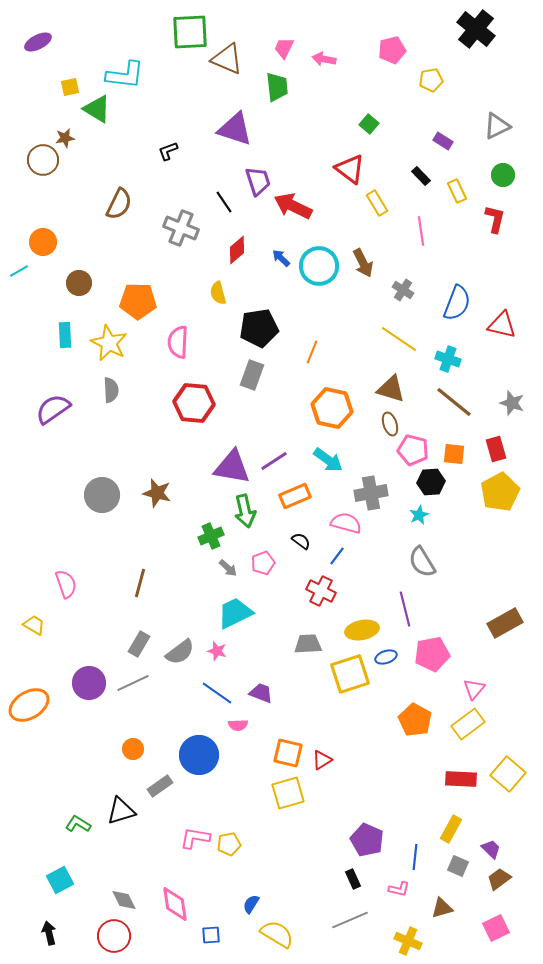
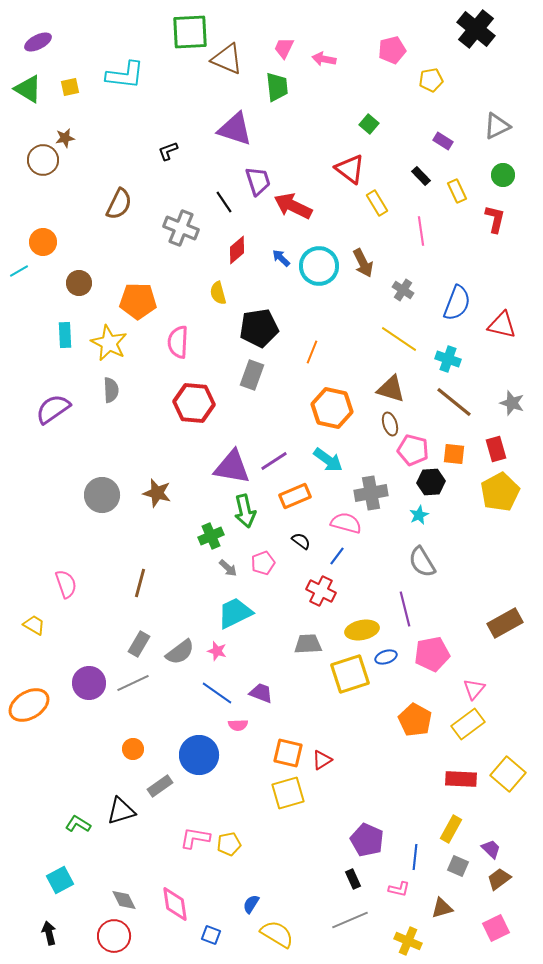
green triangle at (97, 109): moved 69 px left, 20 px up
blue square at (211, 935): rotated 24 degrees clockwise
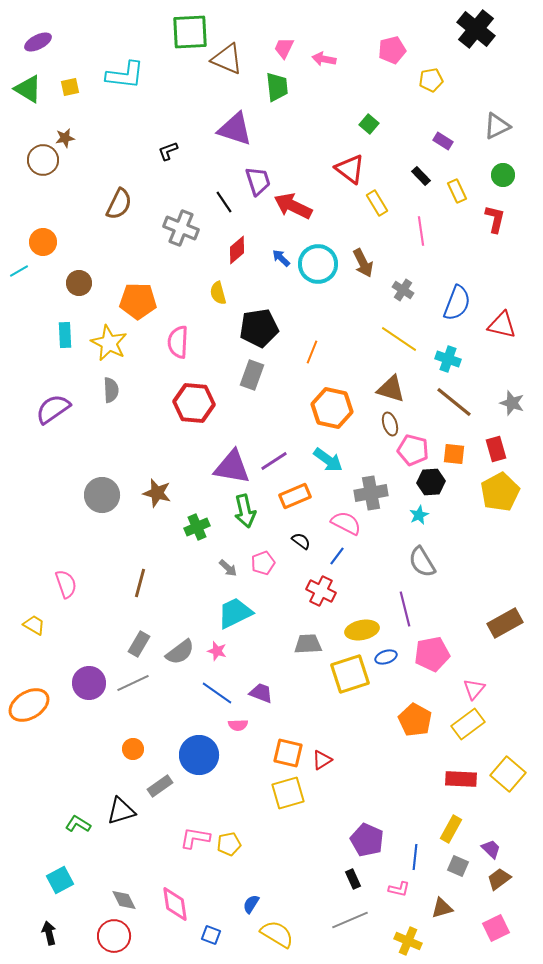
cyan circle at (319, 266): moved 1 px left, 2 px up
pink semicircle at (346, 523): rotated 12 degrees clockwise
green cross at (211, 536): moved 14 px left, 9 px up
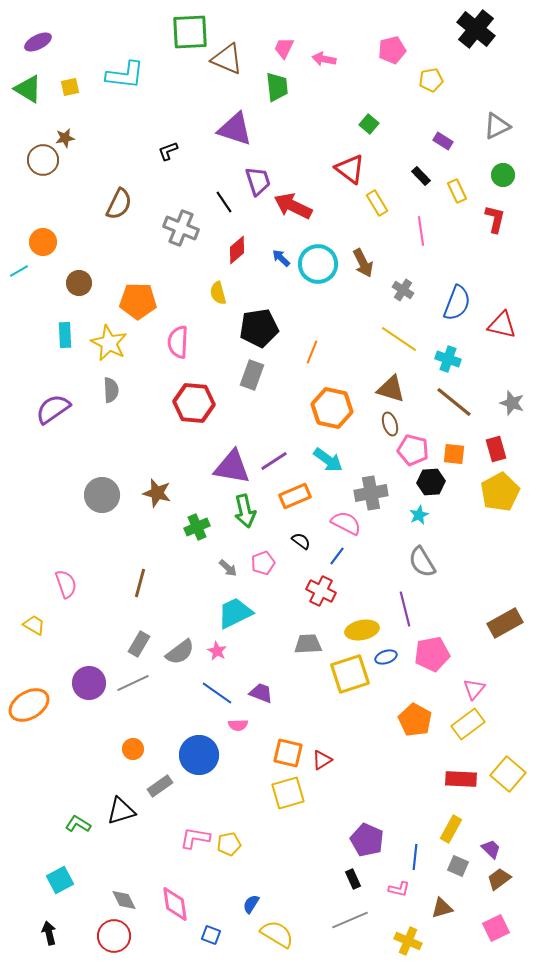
pink star at (217, 651): rotated 12 degrees clockwise
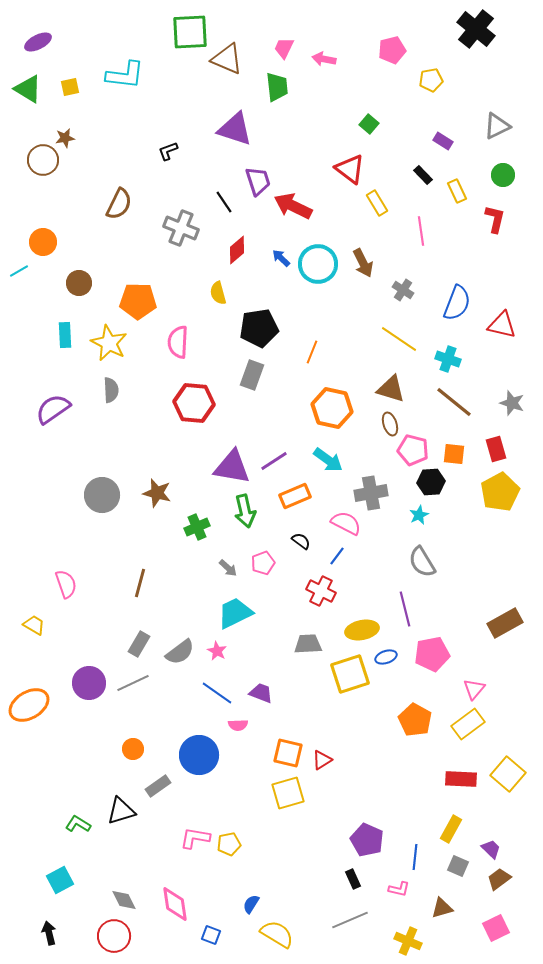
black rectangle at (421, 176): moved 2 px right, 1 px up
gray rectangle at (160, 786): moved 2 px left
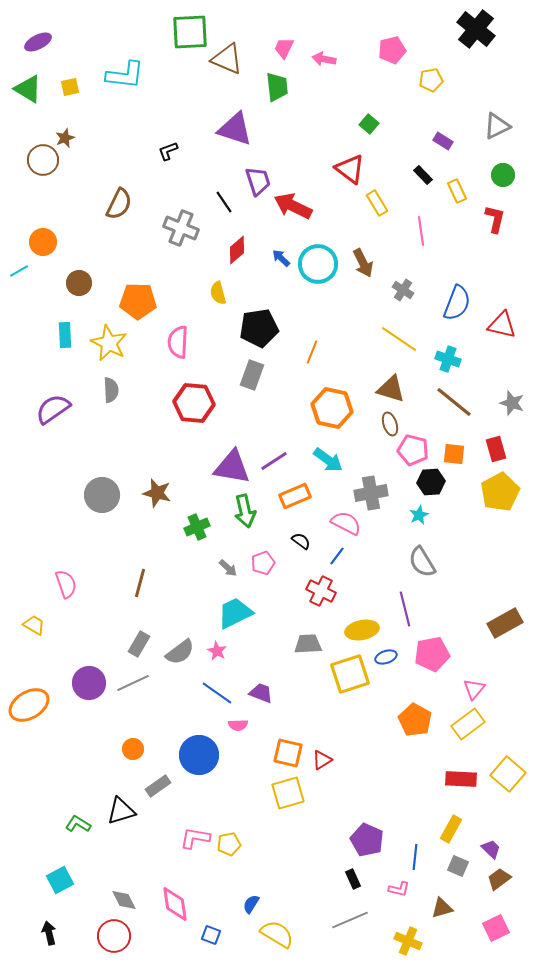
brown star at (65, 138): rotated 12 degrees counterclockwise
